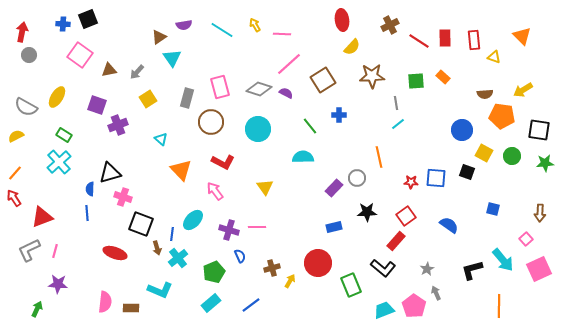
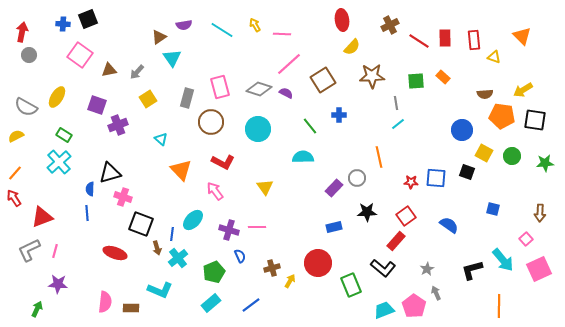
black square at (539, 130): moved 4 px left, 10 px up
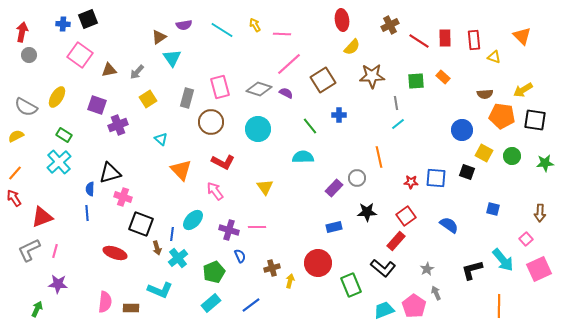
yellow arrow at (290, 281): rotated 16 degrees counterclockwise
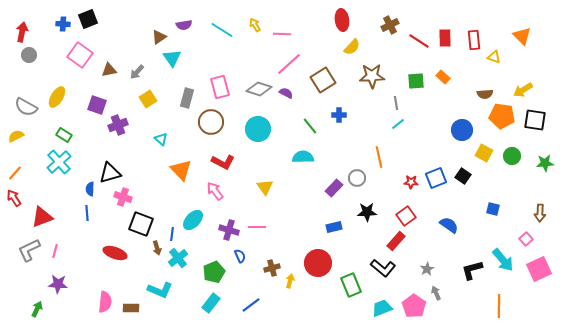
black square at (467, 172): moved 4 px left, 4 px down; rotated 14 degrees clockwise
blue square at (436, 178): rotated 25 degrees counterclockwise
cyan rectangle at (211, 303): rotated 12 degrees counterclockwise
cyan trapezoid at (384, 310): moved 2 px left, 2 px up
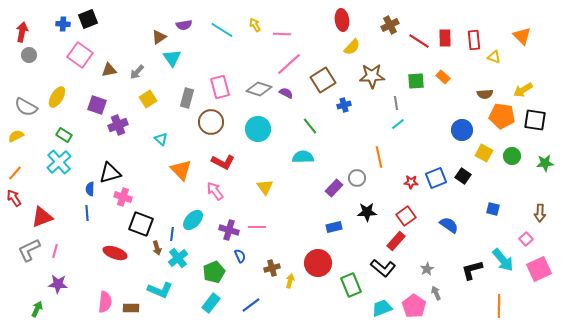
blue cross at (339, 115): moved 5 px right, 10 px up; rotated 16 degrees counterclockwise
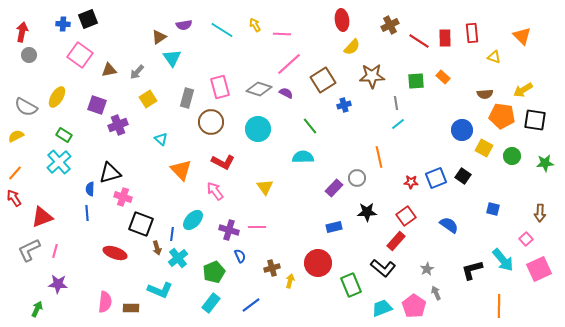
red rectangle at (474, 40): moved 2 px left, 7 px up
yellow square at (484, 153): moved 5 px up
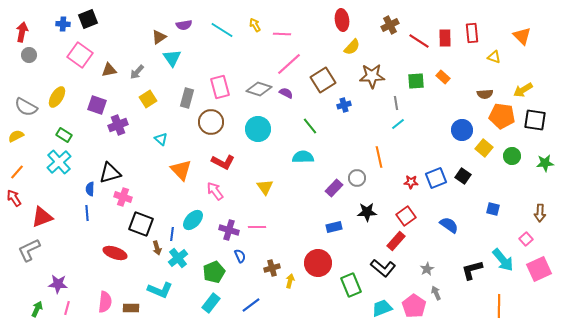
yellow square at (484, 148): rotated 12 degrees clockwise
orange line at (15, 173): moved 2 px right, 1 px up
pink line at (55, 251): moved 12 px right, 57 px down
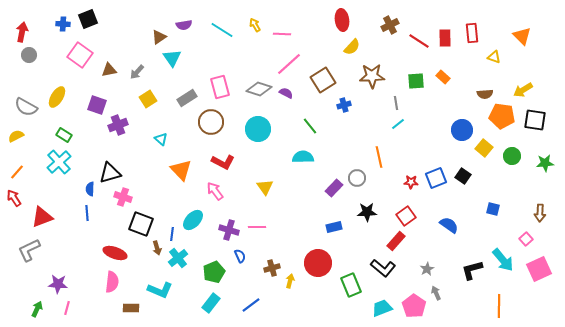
gray rectangle at (187, 98): rotated 42 degrees clockwise
pink semicircle at (105, 302): moved 7 px right, 20 px up
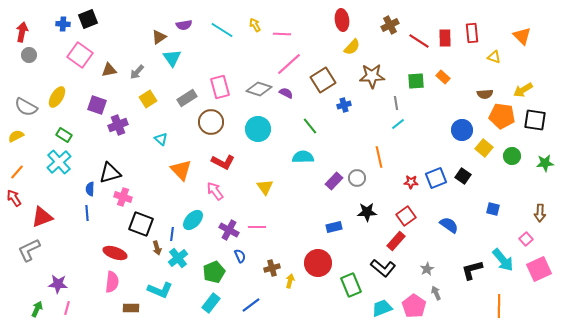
purple rectangle at (334, 188): moved 7 px up
purple cross at (229, 230): rotated 12 degrees clockwise
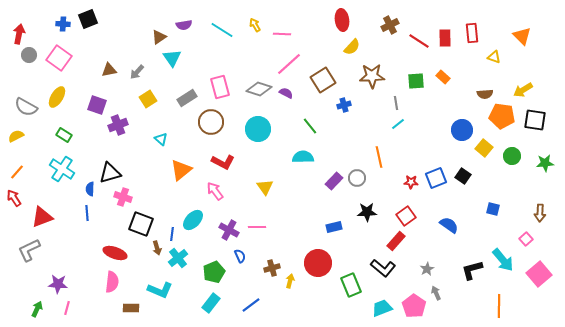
red arrow at (22, 32): moved 3 px left, 2 px down
pink square at (80, 55): moved 21 px left, 3 px down
cyan cross at (59, 162): moved 3 px right, 7 px down; rotated 15 degrees counterclockwise
orange triangle at (181, 170): rotated 35 degrees clockwise
pink square at (539, 269): moved 5 px down; rotated 15 degrees counterclockwise
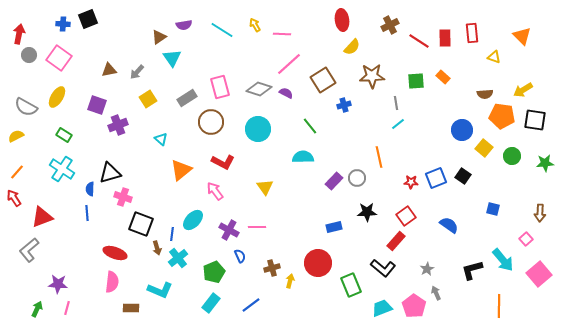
gray L-shape at (29, 250): rotated 15 degrees counterclockwise
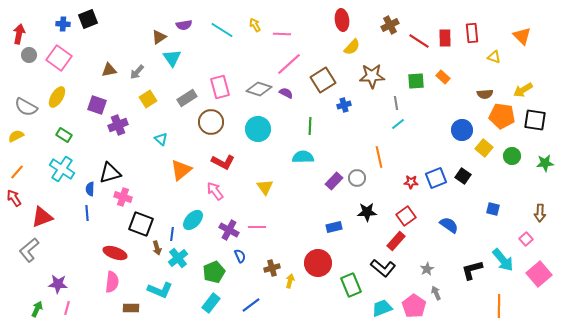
green line at (310, 126): rotated 42 degrees clockwise
